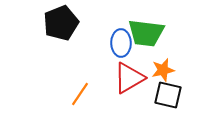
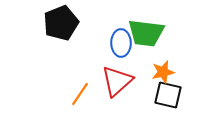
orange star: moved 2 px down
red triangle: moved 12 px left, 3 px down; rotated 12 degrees counterclockwise
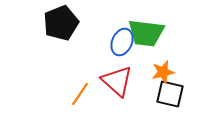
blue ellipse: moved 1 px right, 1 px up; rotated 24 degrees clockwise
red triangle: rotated 36 degrees counterclockwise
black square: moved 2 px right, 1 px up
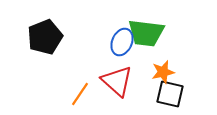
black pentagon: moved 16 px left, 14 px down
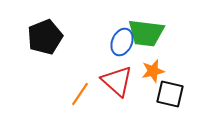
orange star: moved 10 px left, 1 px up
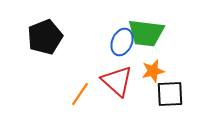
black square: rotated 16 degrees counterclockwise
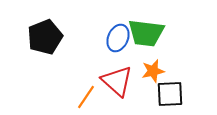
blue ellipse: moved 4 px left, 4 px up
orange line: moved 6 px right, 3 px down
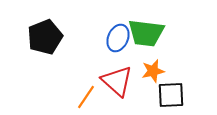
black square: moved 1 px right, 1 px down
